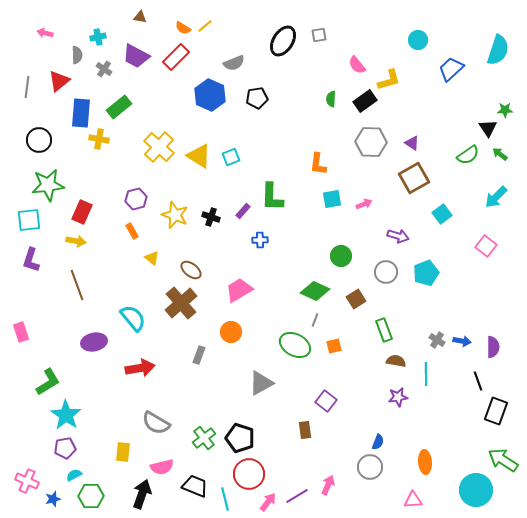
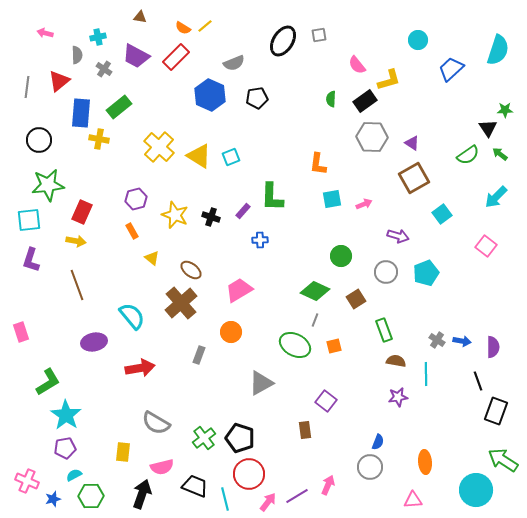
gray hexagon at (371, 142): moved 1 px right, 5 px up
cyan semicircle at (133, 318): moved 1 px left, 2 px up
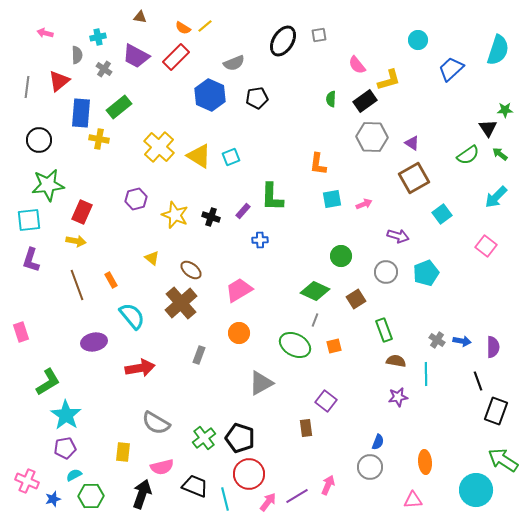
orange rectangle at (132, 231): moved 21 px left, 49 px down
orange circle at (231, 332): moved 8 px right, 1 px down
brown rectangle at (305, 430): moved 1 px right, 2 px up
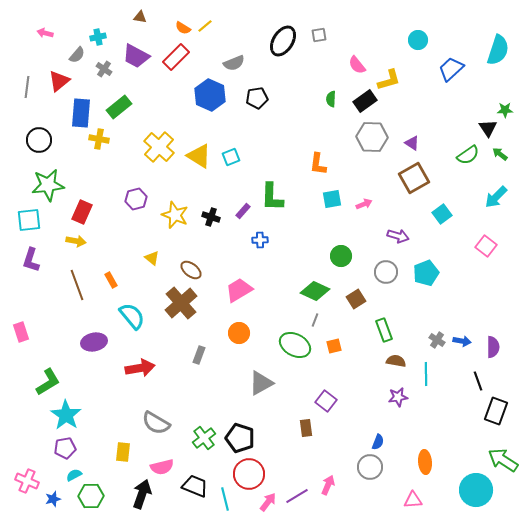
gray semicircle at (77, 55): rotated 42 degrees clockwise
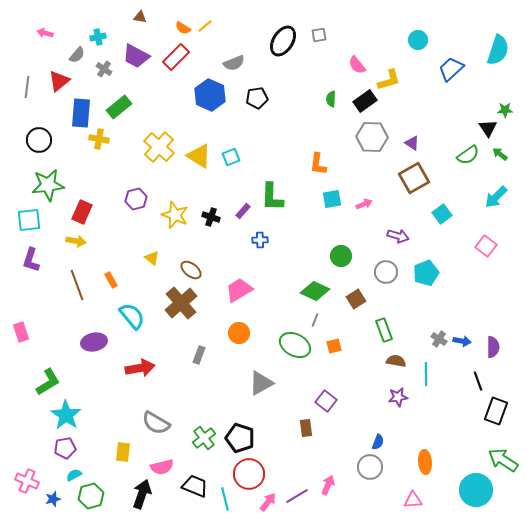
gray cross at (437, 340): moved 2 px right, 1 px up
green hexagon at (91, 496): rotated 15 degrees counterclockwise
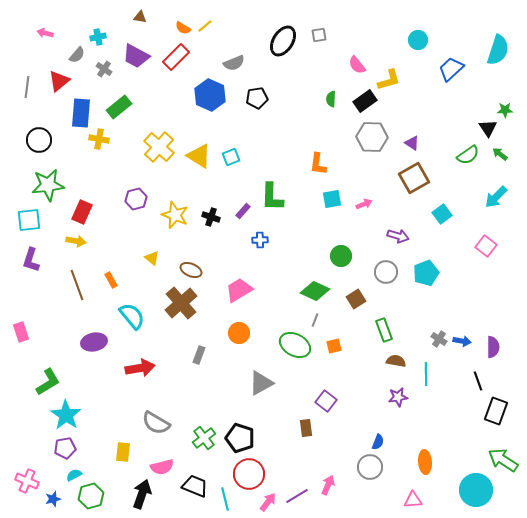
brown ellipse at (191, 270): rotated 15 degrees counterclockwise
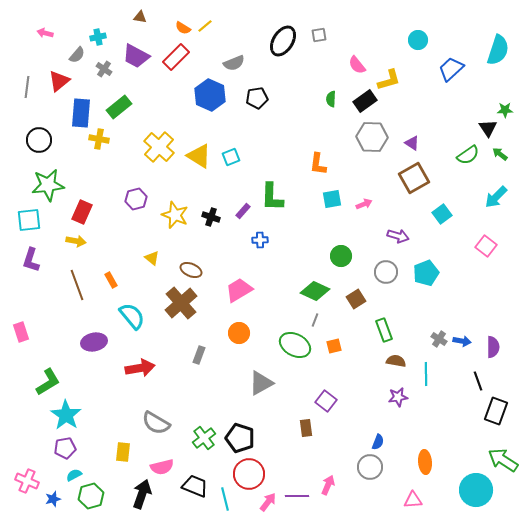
purple line at (297, 496): rotated 30 degrees clockwise
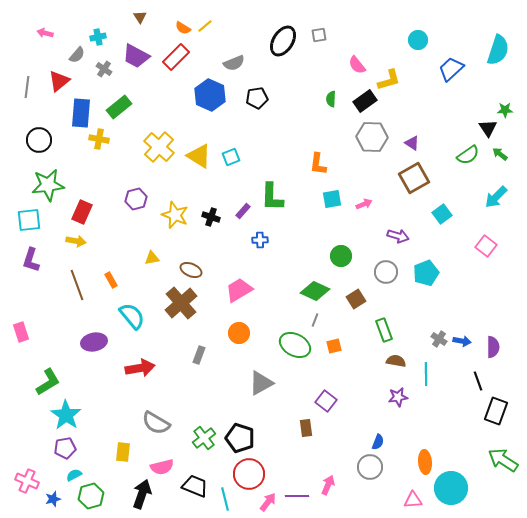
brown triangle at (140, 17): rotated 48 degrees clockwise
yellow triangle at (152, 258): rotated 49 degrees counterclockwise
cyan circle at (476, 490): moved 25 px left, 2 px up
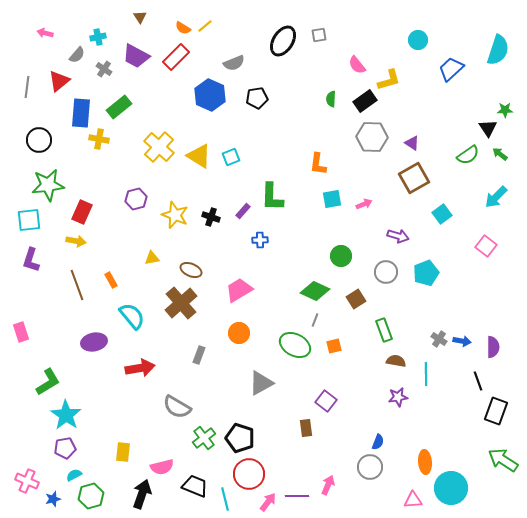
gray semicircle at (156, 423): moved 21 px right, 16 px up
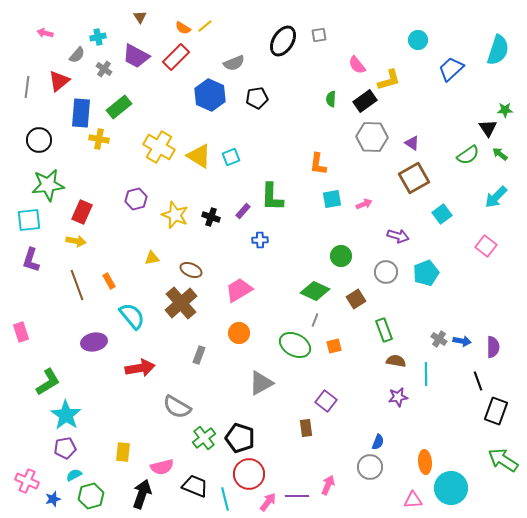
yellow cross at (159, 147): rotated 12 degrees counterclockwise
orange rectangle at (111, 280): moved 2 px left, 1 px down
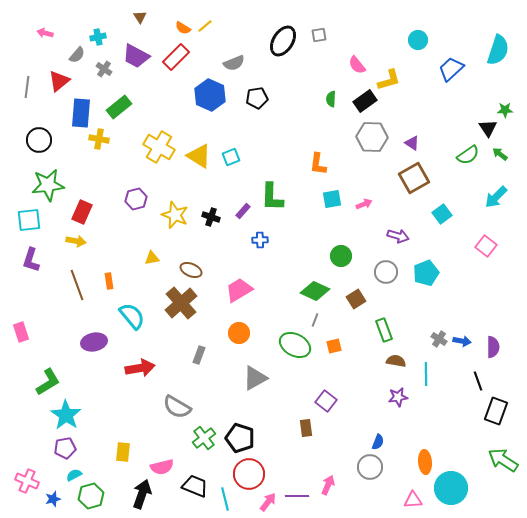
orange rectangle at (109, 281): rotated 21 degrees clockwise
gray triangle at (261, 383): moved 6 px left, 5 px up
